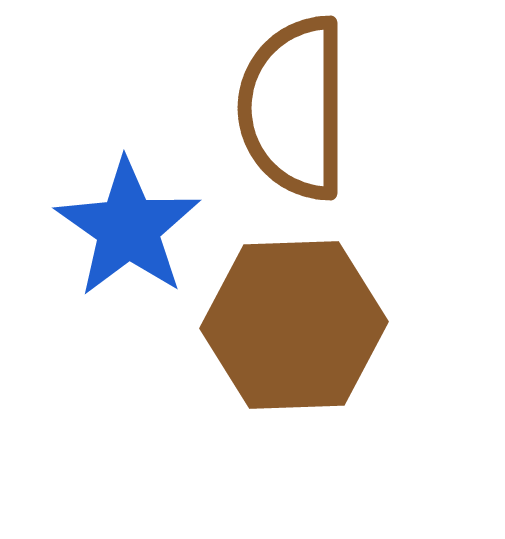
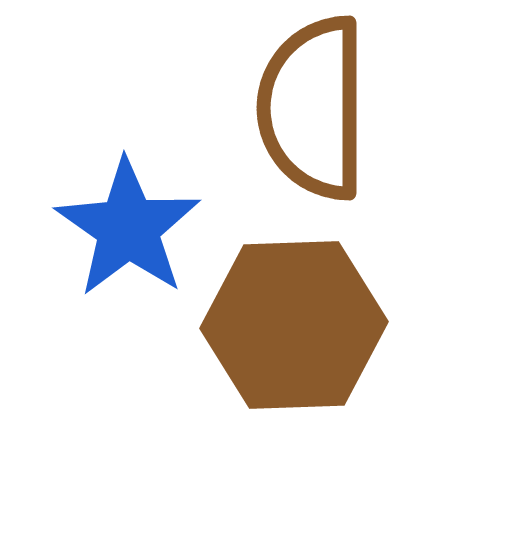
brown semicircle: moved 19 px right
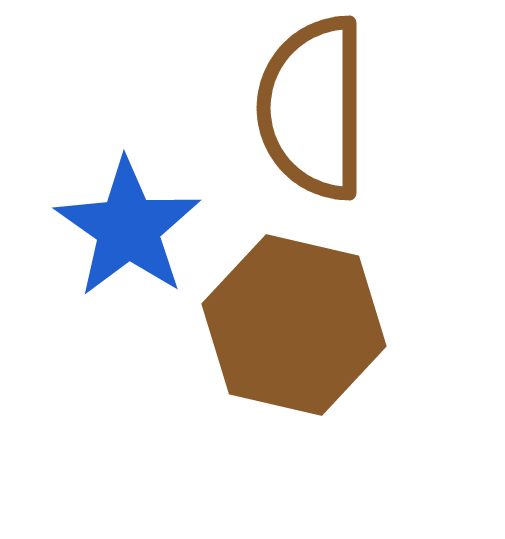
brown hexagon: rotated 15 degrees clockwise
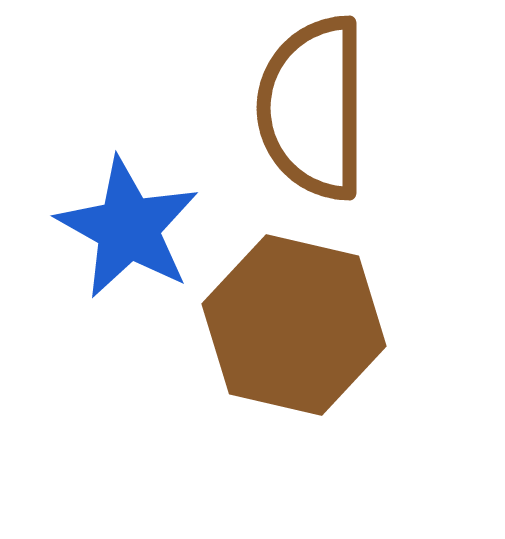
blue star: rotated 6 degrees counterclockwise
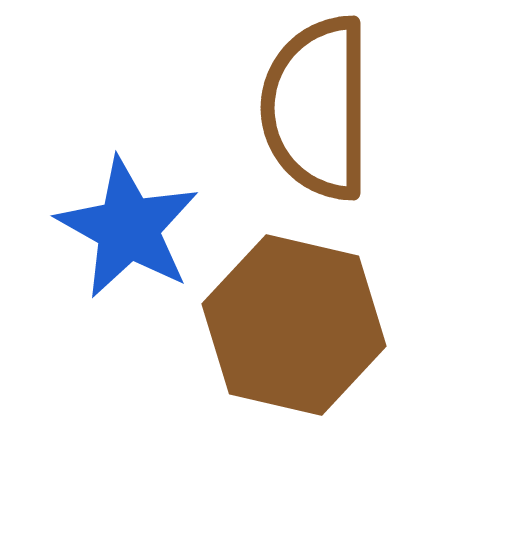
brown semicircle: moved 4 px right
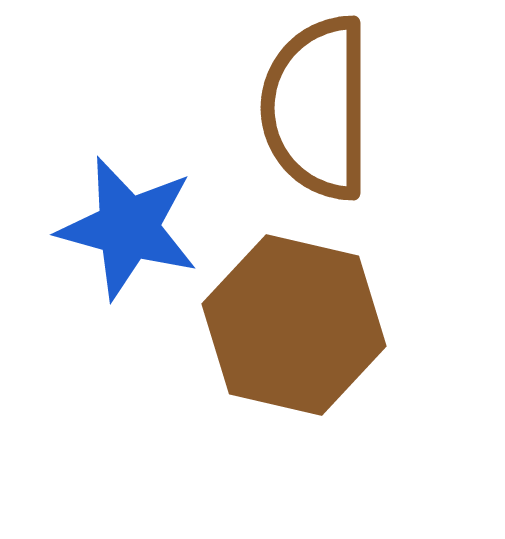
blue star: rotated 14 degrees counterclockwise
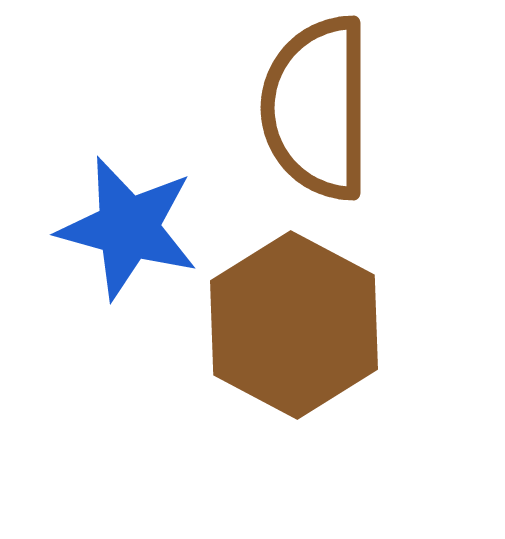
brown hexagon: rotated 15 degrees clockwise
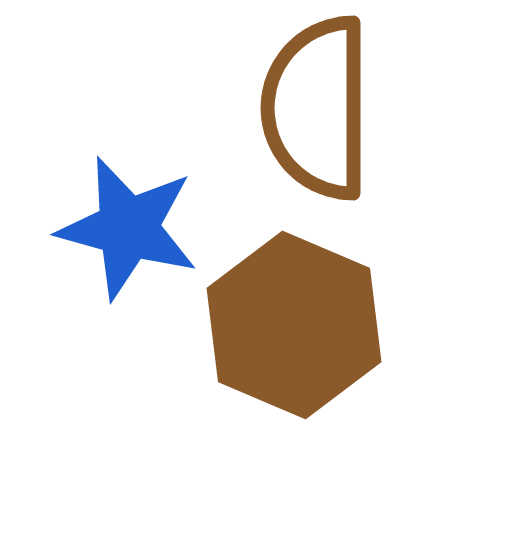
brown hexagon: rotated 5 degrees counterclockwise
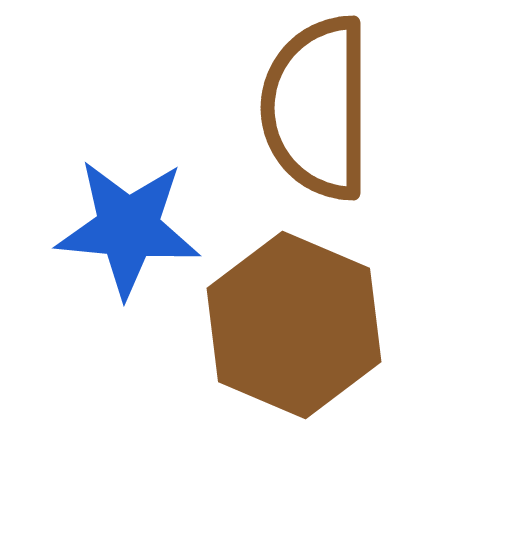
blue star: rotated 10 degrees counterclockwise
